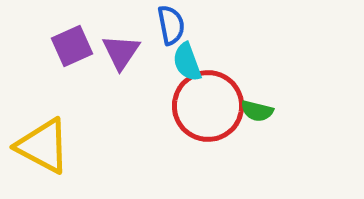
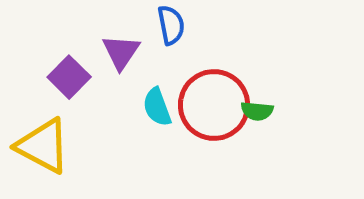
purple square: moved 3 px left, 31 px down; rotated 21 degrees counterclockwise
cyan semicircle: moved 30 px left, 45 px down
red circle: moved 6 px right, 1 px up
green semicircle: rotated 8 degrees counterclockwise
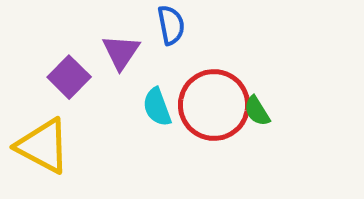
green semicircle: rotated 52 degrees clockwise
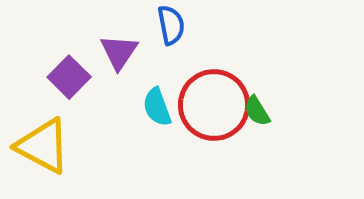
purple triangle: moved 2 px left
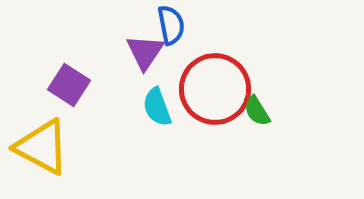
purple triangle: moved 26 px right
purple square: moved 8 px down; rotated 12 degrees counterclockwise
red circle: moved 1 px right, 16 px up
yellow triangle: moved 1 px left, 1 px down
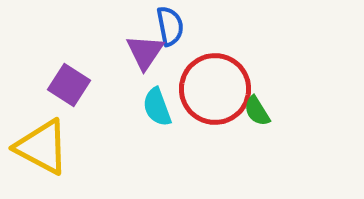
blue semicircle: moved 1 px left, 1 px down
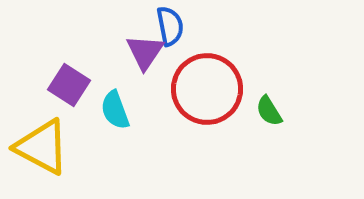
red circle: moved 8 px left
cyan semicircle: moved 42 px left, 3 px down
green semicircle: moved 12 px right
